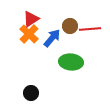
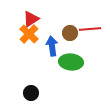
brown circle: moved 7 px down
blue arrow: moved 8 px down; rotated 48 degrees counterclockwise
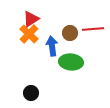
red line: moved 3 px right
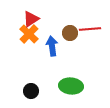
red line: moved 3 px left
green ellipse: moved 24 px down
black circle: moved 2 px up
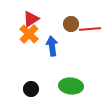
brown circle: moved 1 px right, 9 px up
black circle: moved 2 px up
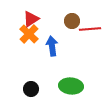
brown circle: moved 1 px right, 3 px up
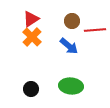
red line: moved 5 px right, 1 px down
orange cross: moved 3 px right, 3 px down
blue arrow: moved 17 px right; rotated 138 degrees clockwise
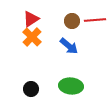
red line: moved 10 px up
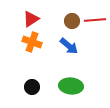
orange cross: moved 5 px down; rotated 24 degrees counterclockwise
black circle: moved 1 px right, 2 px up
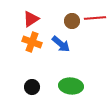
red line: moved 2 px up
blue arrow: moved 8 px left, 2 px up
